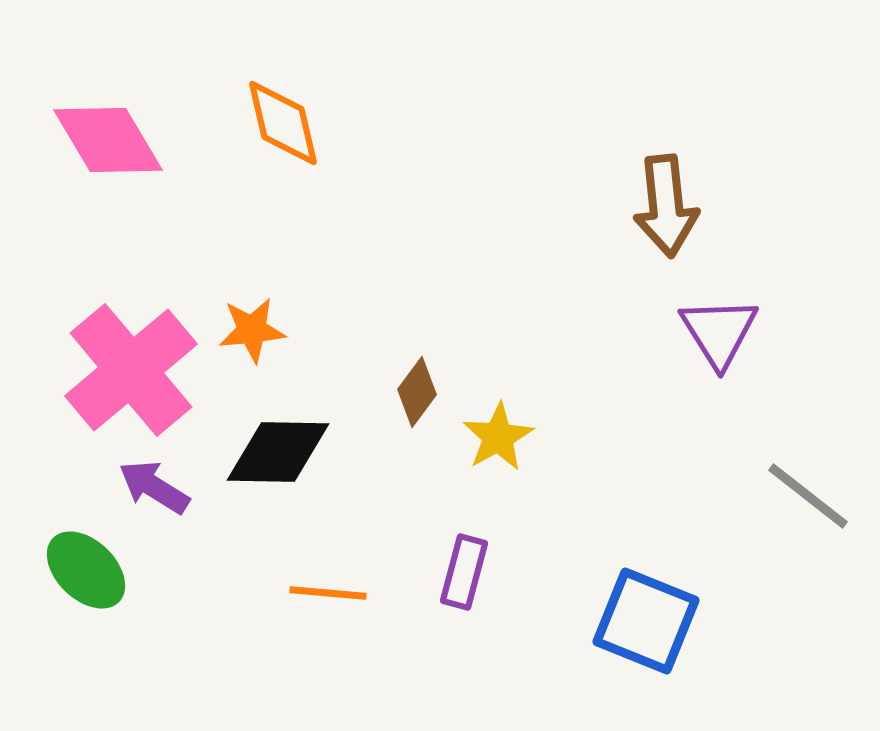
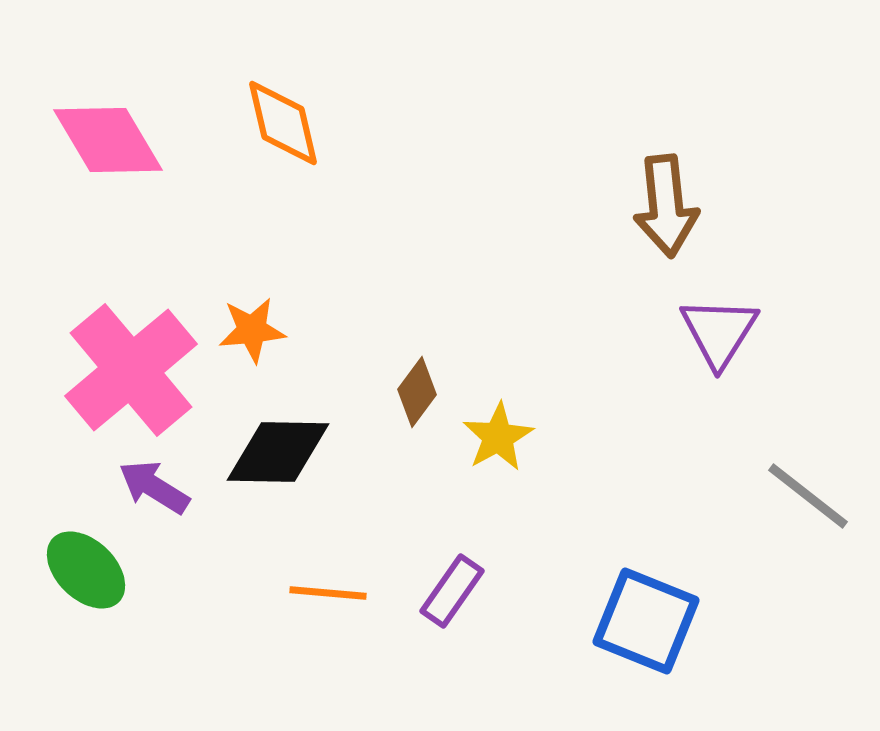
purple triangle: rotated 4 degrees clockwise
purple rectangle: moved 12 px left, 19 px down; rotated 20 degrees clockwise
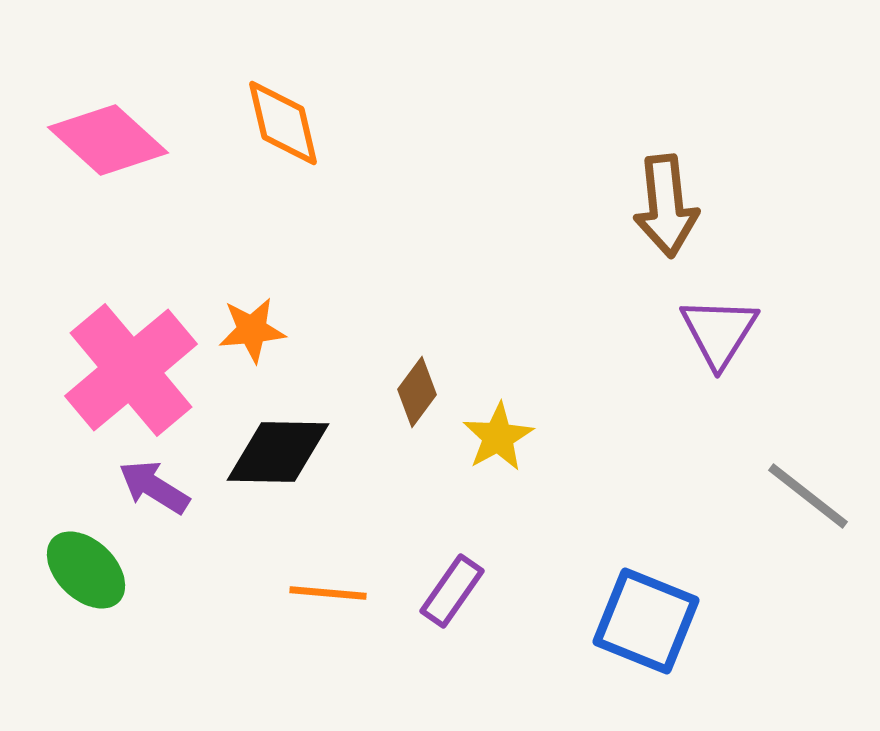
pink diamond: rotated 17 degrees counterclockwise
